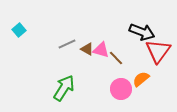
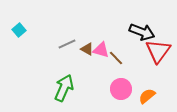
orange semicircle: moved 6 px right, 17 px down
green arrow: rotated 8 degrees counterclockwise
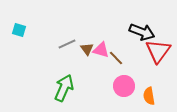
cyan square: rotated 32 degrees counterclockwise
brown triangle: rotated 24 degrees clockwise
pink circle: moved 3 px right, 3 px up
orange semicircle: moved 2 px right; rotated 60 degrees counterclockwise
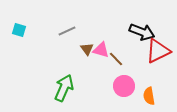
gray line: moved 13 px up
red triangle: rotated 28 degrees clockwise
brown line: moved 1 px down
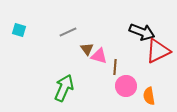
gray line: moved 1 px right, 1 px down
pink triangle: moved 2 px left, 6 px down
brown line: moved 1 px left, 8 px down; rotated 49 degrees clockwise
pink circle: moved 2 px right
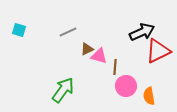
black arrow: rotated 45 degrees counterclockwise
brown triangle: rotated 40 degrees clockwise
green arrow: moved 1 px left, 2 px down; rotated 12 degrees clockwise
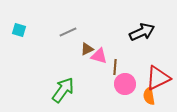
red triangle: moved 27 px down
pink circle: moved 1 px left, 2 px up
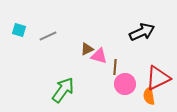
gray line: moved 20 px left, 4 px down
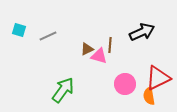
brown line: moved 5 px left, 22 px up
